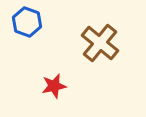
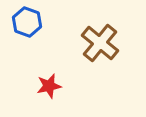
red star: moved 5 px left
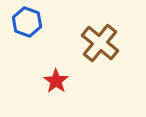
red star: moved 7 px right, 5 px up; rotated 25 degrees counterclockwise
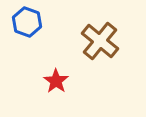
brown cross: moved 2 px up
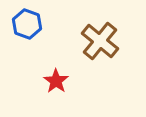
blue hexagon: moved 2 px down
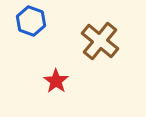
blue hexagon: moved 4 px right, 3 px up
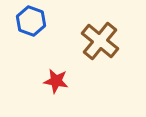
red star: rotated 25 degrees counterclockwise
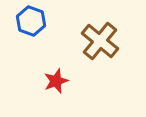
red star: rotated 30 degrees counterclockwise
